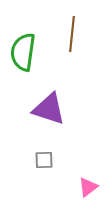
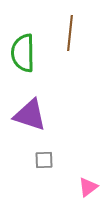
brown line: moved 2 px left, 1 px up
green semicircle: moved 1 px down; rotated 9 degrees counterclockwise
purple triangle: moved 19 px left, 6 px down
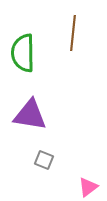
brown line: moved 3 px right
purple triangle: rotated 9 degrees counterclockwise
gray square: rotated 24 degrees clockwise
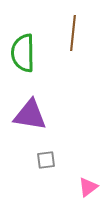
gray square: moved 2 px right; rotated 30 degrees counterclockwise
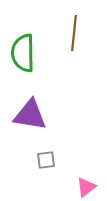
brown line: moved 1 px right
pink triangle: moved 2 px left
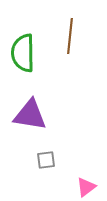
brown line: moved 4 px left, 3 px down
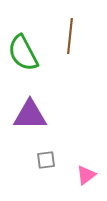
green semicircle: rotated 27 degrees counterclockwise
purple triangle: rotated 9 degrees counterclockwise
pink triangle: moved 12 px up
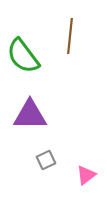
green semicircle: moved 3 px down; rotated 9 degrees counterclockwise
gray square: rotated 18 degrees counterclockwise
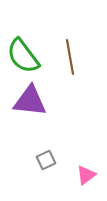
brown line: moved 21 px down; rotated 16 degrees counterclockwise
purple triangle: moved 14 px up; rotated 6 degrees clockwise
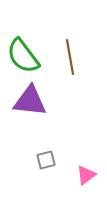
gray square: rotated 12 degrees clockwise
